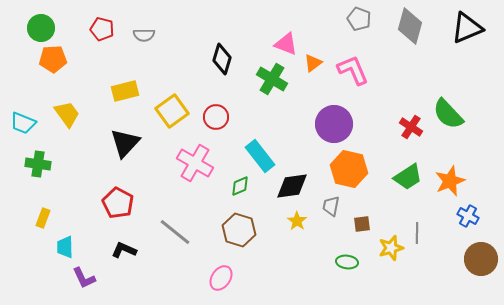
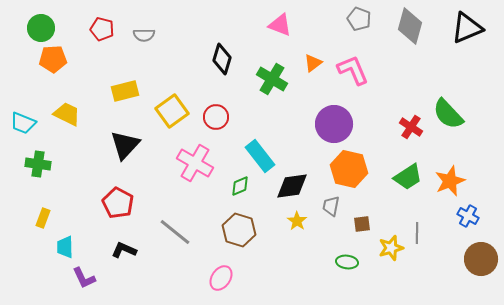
pink triangle at (286, 44): moved 6 px left, 19 px up
yellow trapezoid at (67, 114): rotated 28 degrees counterclockwise
black triangle at (125, 143): moved 2 px down
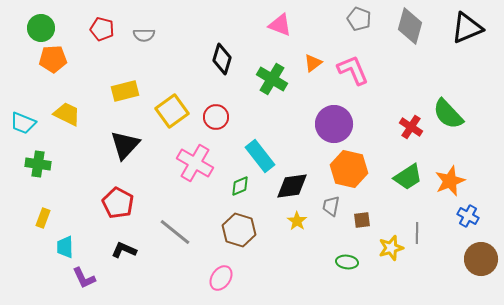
brown square at (362, 224): moved 4 px up
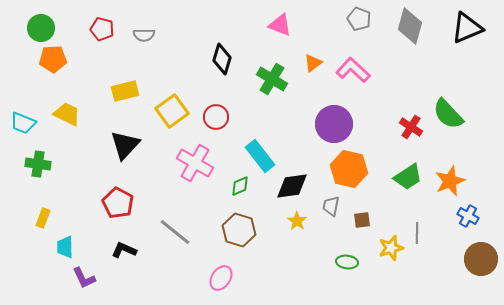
pink L-shape at (353, 70): rotated 24 degrees counterclockwise
